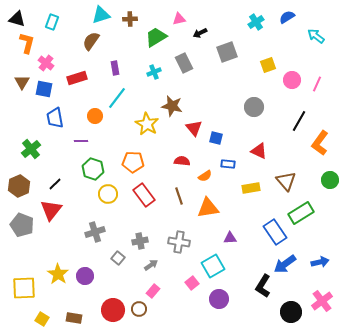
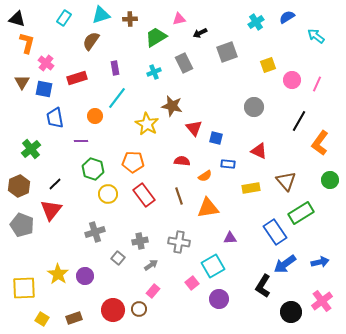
cyan rectangle at (52, 22): moved 12 px right, 4 px up; rotated 14 degrees clockwise
brown rectangle at (74, 318): rotated 28 degrees counterclockwise
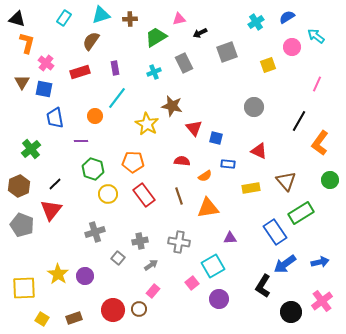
red rectangle at (77, 78): moved 3 px right, 6 px up
pink circle at (292, 80): moved 33 px up
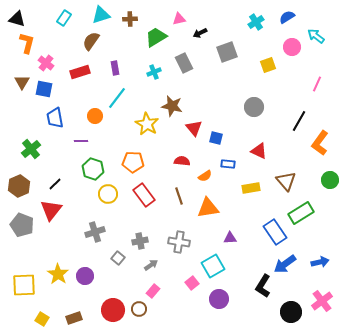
yellow square at (24, 288): moved 3 px up
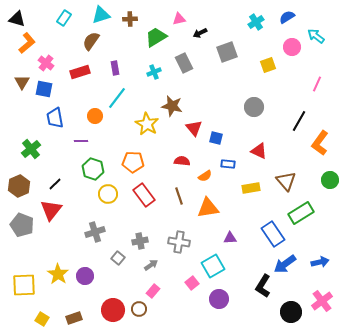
orange L-shape at (27, 43): rotated 35 degrees clockwise
blue rectangle at (275, 232): moved 2 px left, 2 px down
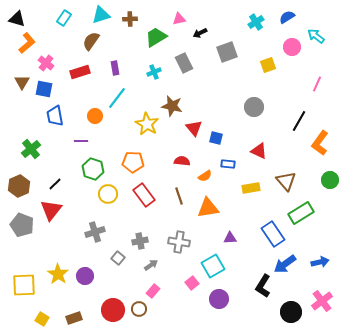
blue trapezoid at (55, 118): moved 2 px up
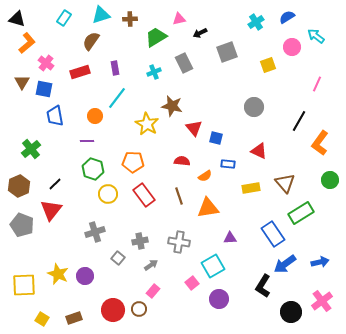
purple line at (81, 141): moved 6 px right
brown triangle at (286, 181): moved 1 px left, 2 px down
yellow star at (58, 274): rotated 10 degrees counterclockwise
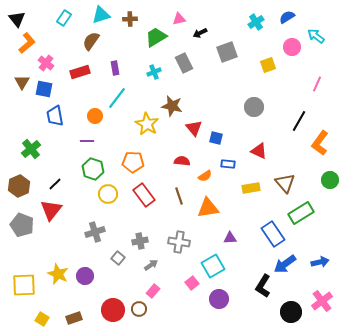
black triangle at (17, 19): rotated 36 degrees clockwise
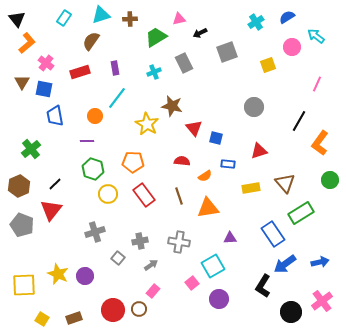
red triangle at (259, 151): rotated 42 degrees counterclockwise
